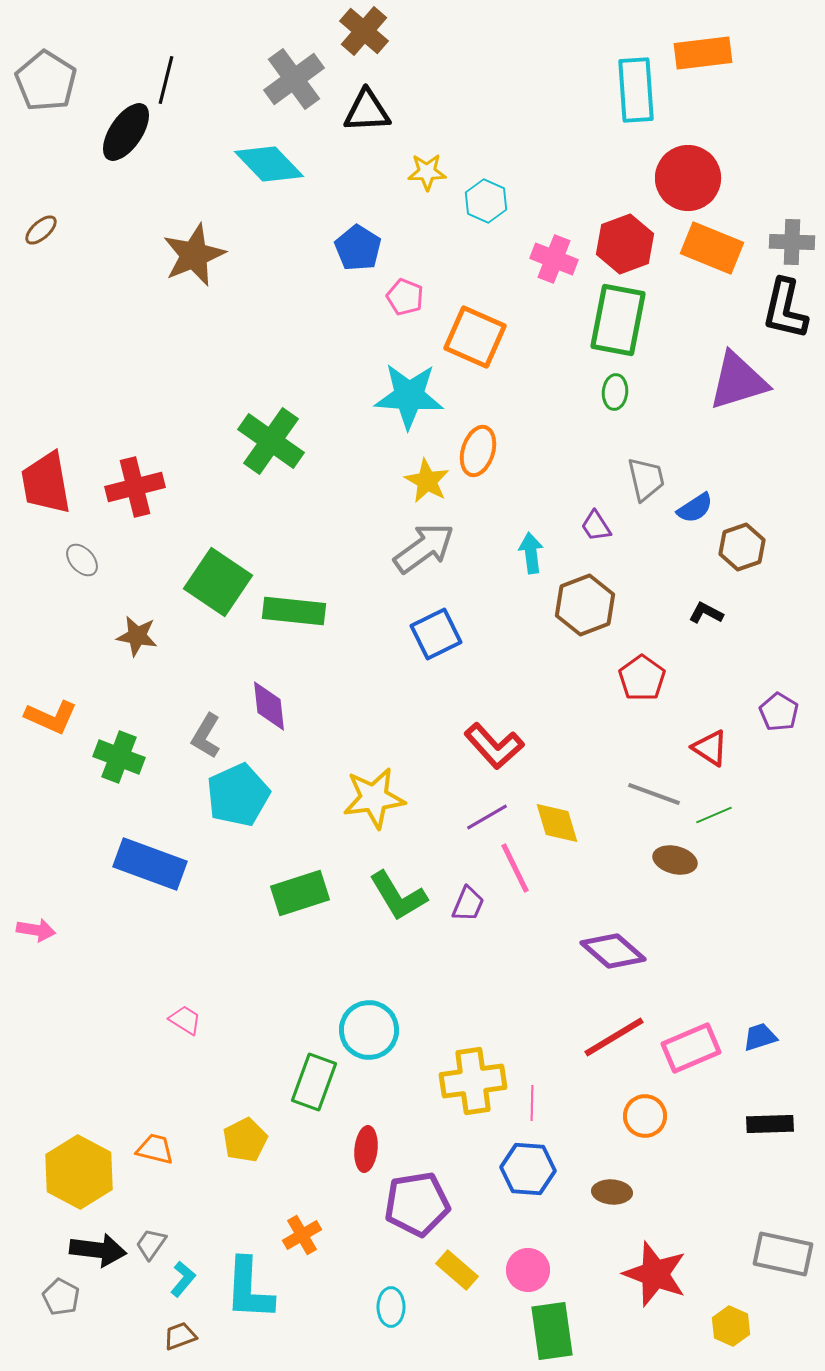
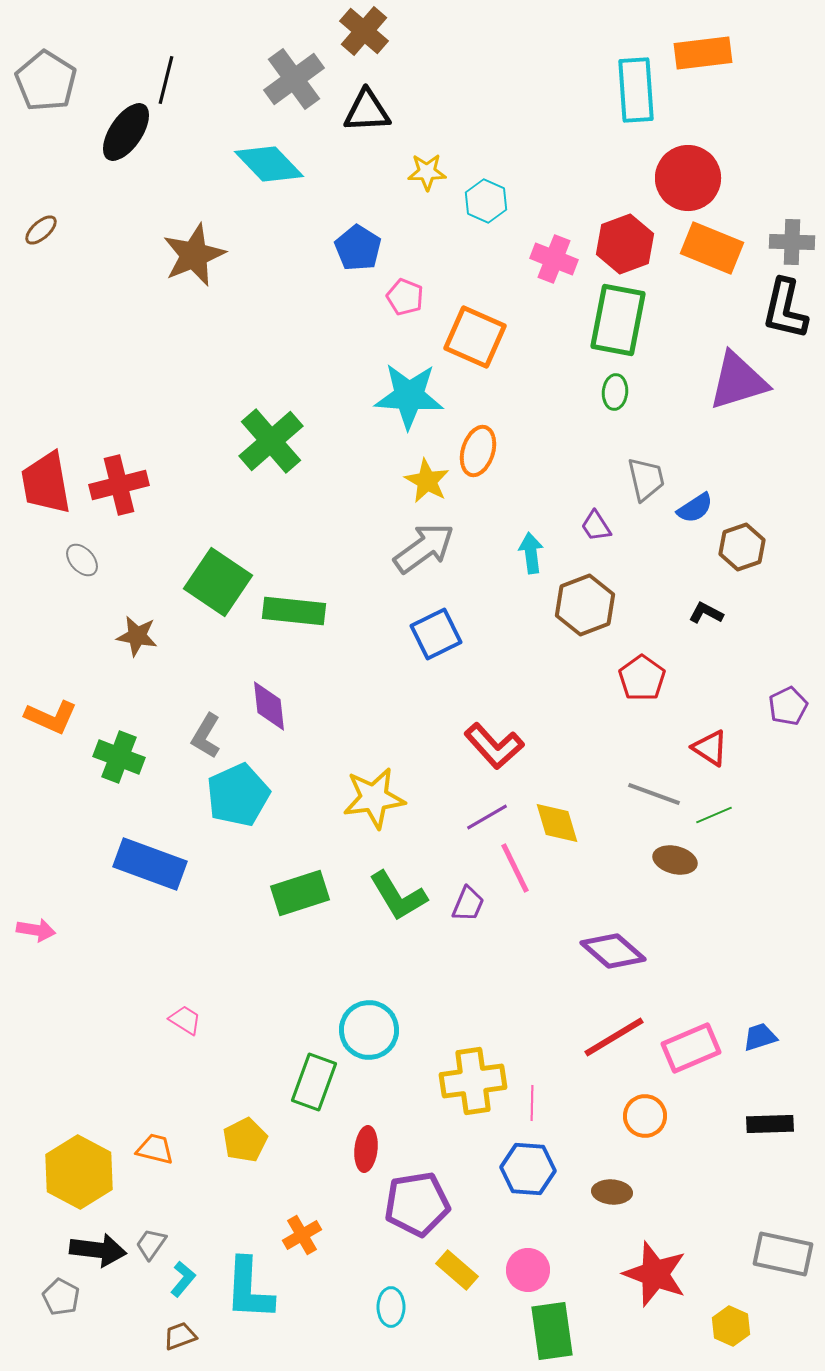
green cross at (271, 441): rotated 14 degrees clockwise
red cross at (135, 487): moved 16 px left, 2 px up
purple pentagon at (779, 712): moved 9 px right, 6 px up; rotated 15 degrees clockwise
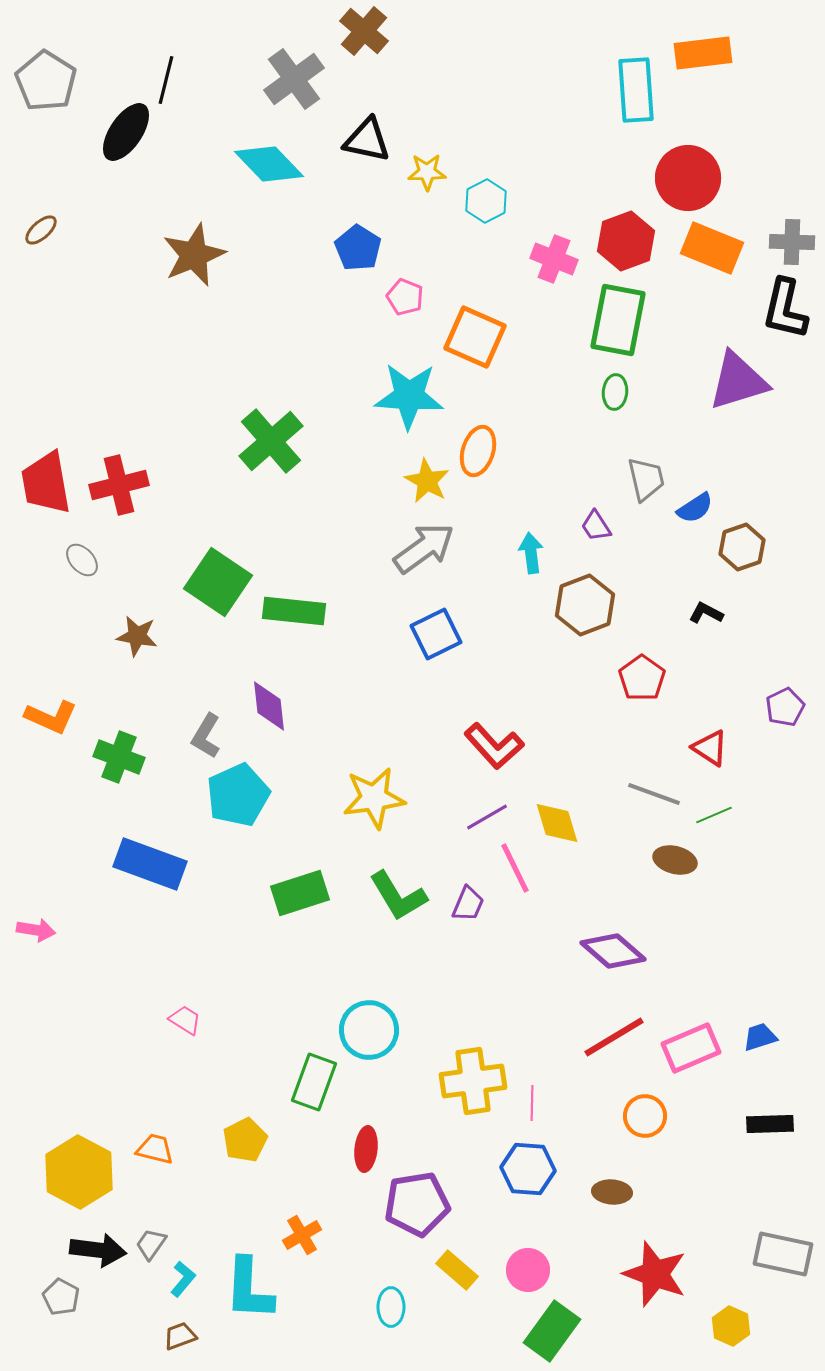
black triangle at (367, 111): moved 29 px down; rotated 15 degrees clockwise
cyan hexagon at (486, 201): rotated 9 degrees clockwise
red hexagon at (625, 244): moved 1 px right, 3 px up
purple pentagon at (788, 706): moved 3 px left, 1 px down
green rectangle at (552, 1331): rotated 44 degrees clockwise
